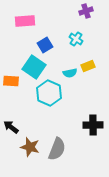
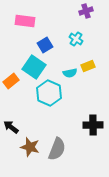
pink rectangle: rotated 12 degrees clockwise
orange rectangle: rotated 42 degrees counterclockwise
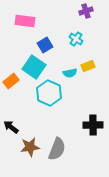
brown star: rotated 24 degrees counterclockwise
